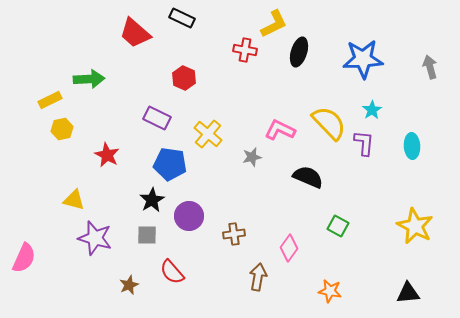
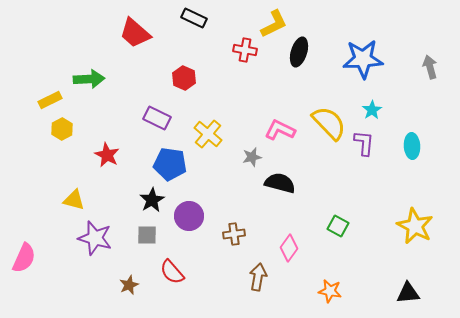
black rectangle: moved 12 px right
yellow hexagon: rotated 15 degrees counterclockwise
black semicircle: moved 28 px left, 6 px down; rotated 8 degrees counterclockwise
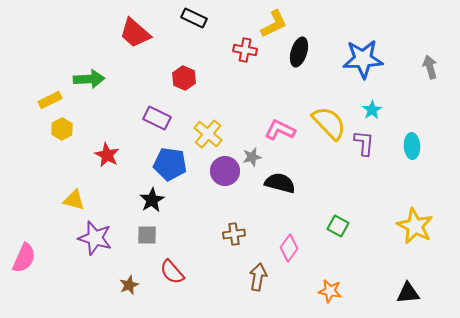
purple circle: moved 36 px right, 45 px up
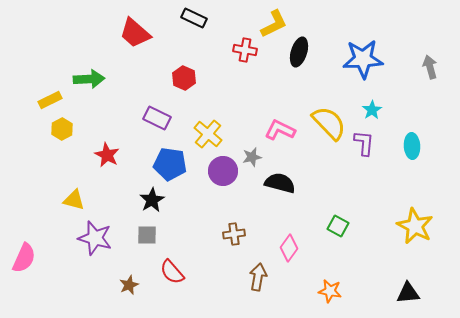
purple circle: moved 2 px left
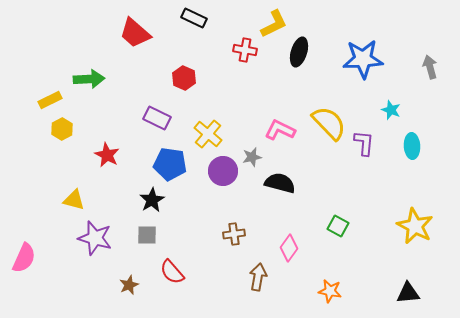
cyan star: moved 19 px right; rotated 18 degrees counterclockwise
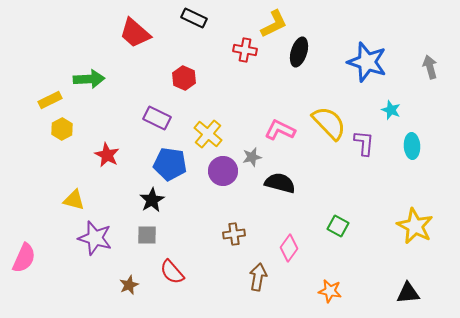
blue star: moved 4 px right, 3 px down; rotated 21 degrees clockwise
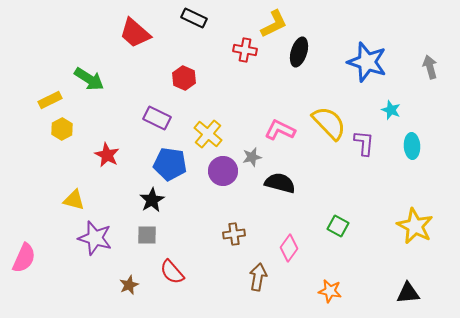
green arrow: rotated 36 degrees clockwise
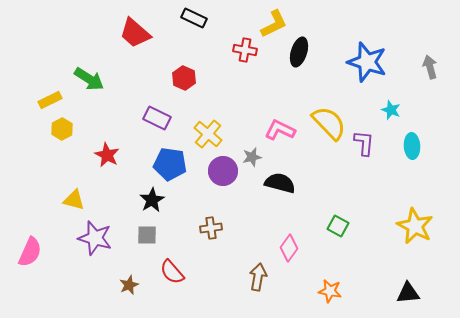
brown cross: moved 23 px left, 6 px up
pink semicircle: moved 6 px right, 6 px up
